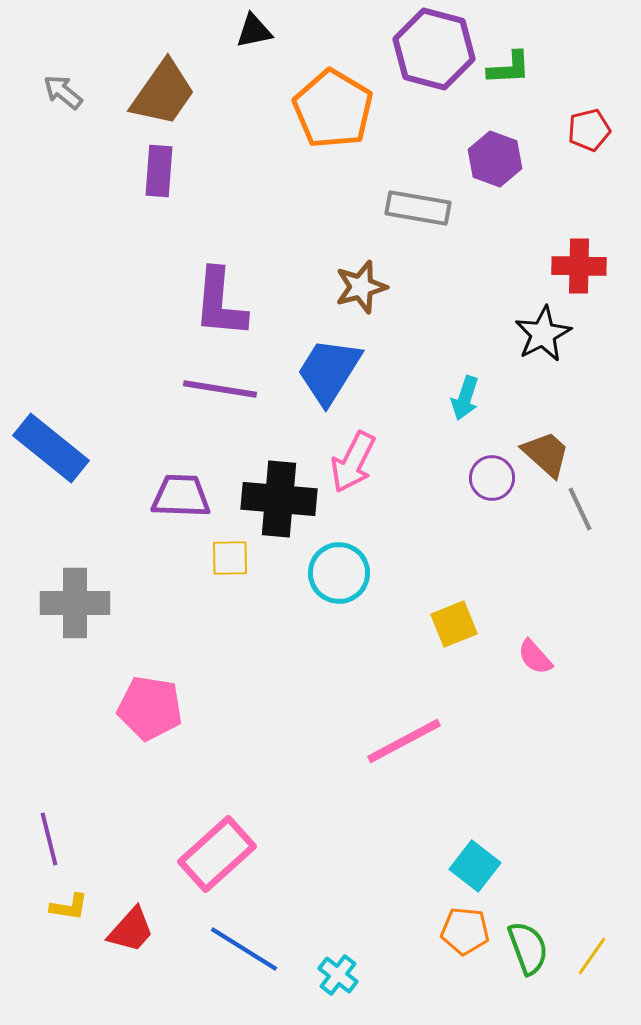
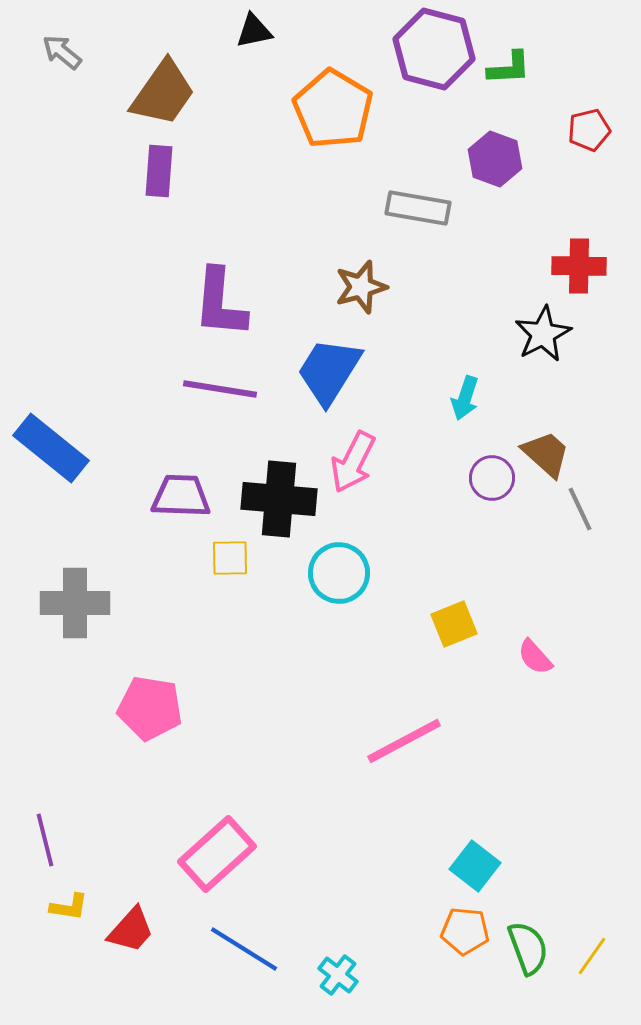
gray arrow at (63, 92): moved 1 px left, 40 px up
purple line at (49, 839): moved 4 px left, 1 px down
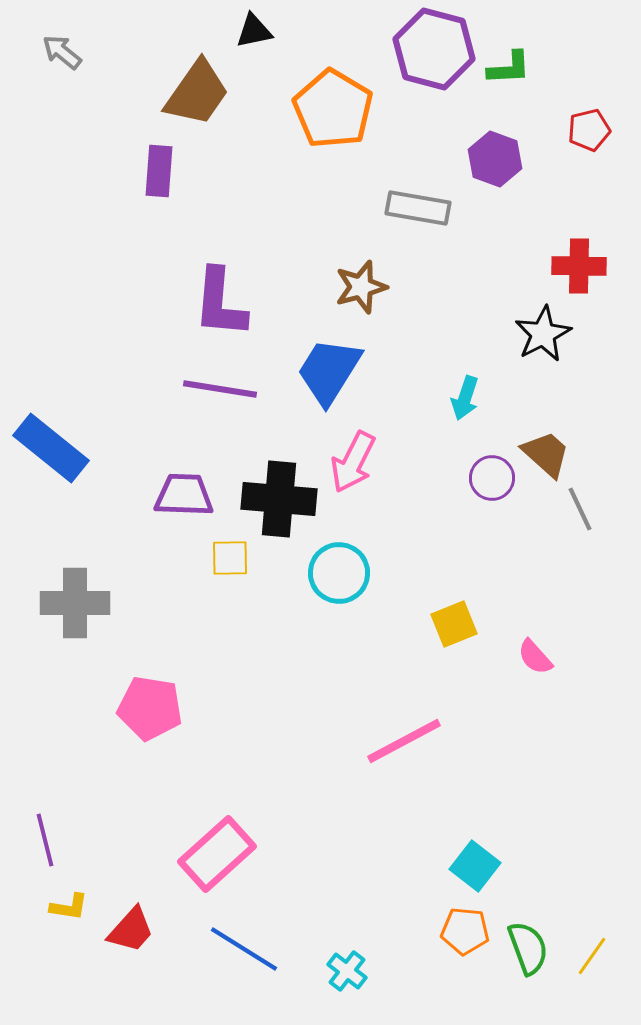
brown trapezoid at (163, 93): moved 34 px right
purple trapezoid at (181, 496): moved 3 px right, 1 px up
cyan cross at (338, 975): moved 9 px right, 4 px up
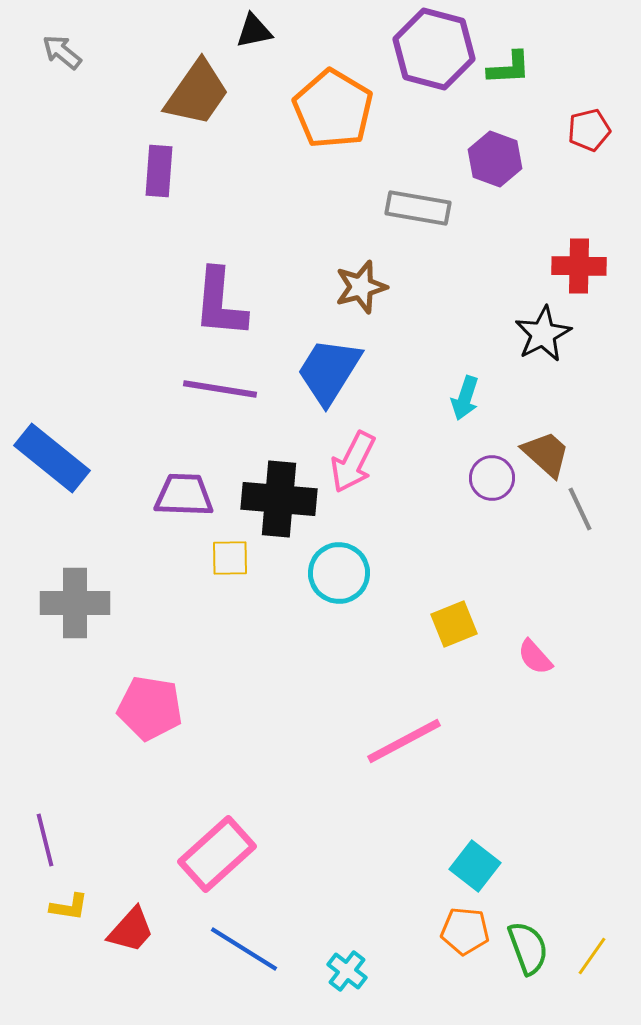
blue rectangle at (51, 448): moved 1 px right, 10 px down
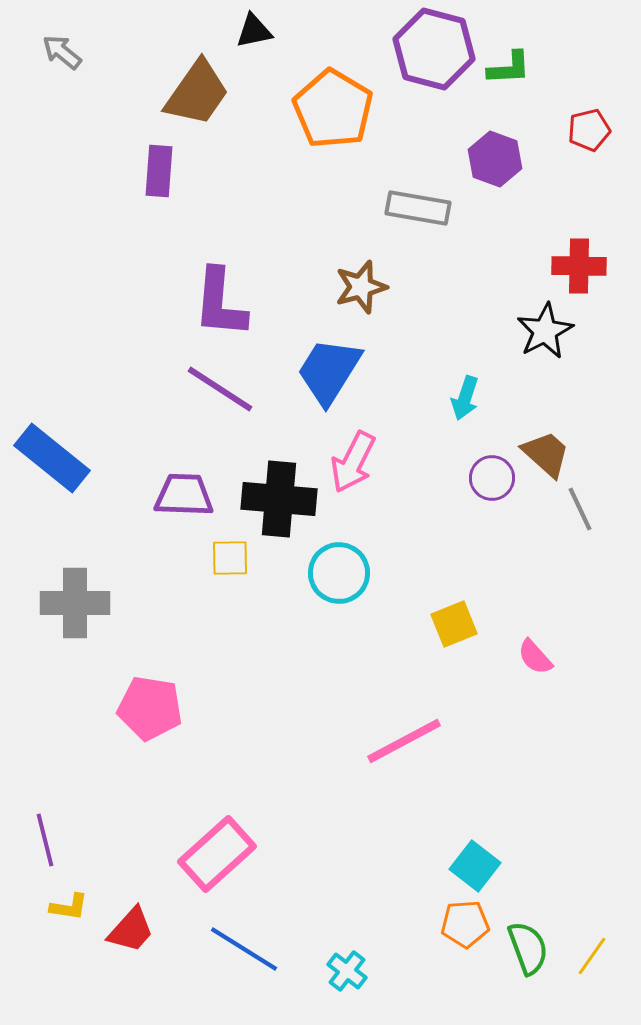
black star at (543, 334): moved 2 px right, 3 px up
purple line at (220, 389): rotated 24 degrees clockwise
orange pentagon at (465, 931): moved 7 px up; rotated 9 degrees counterclockwise
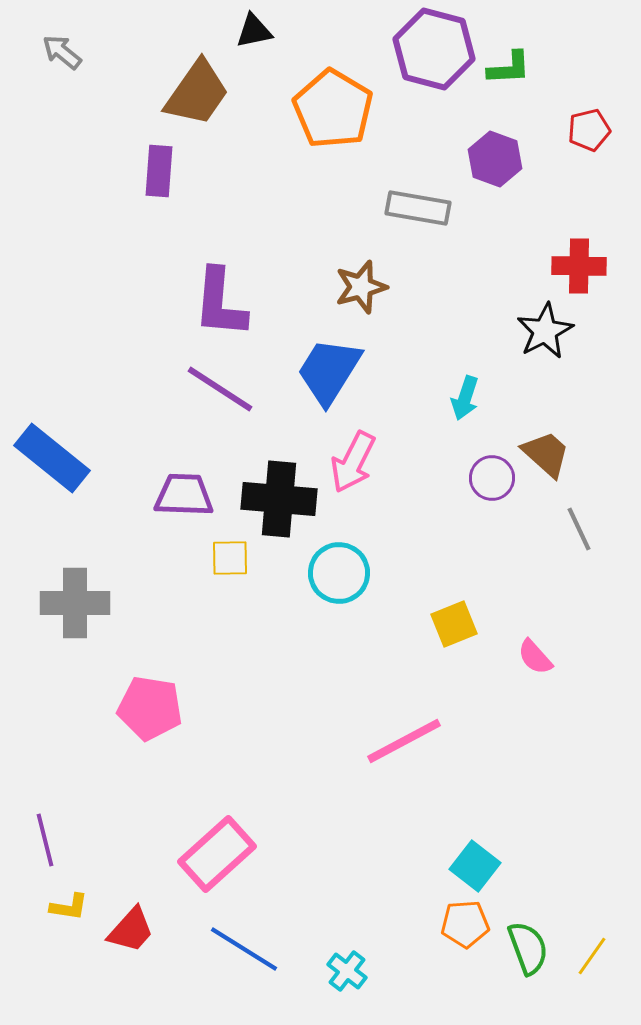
gray line at (580, 509): moved 1 px left, 20 px down
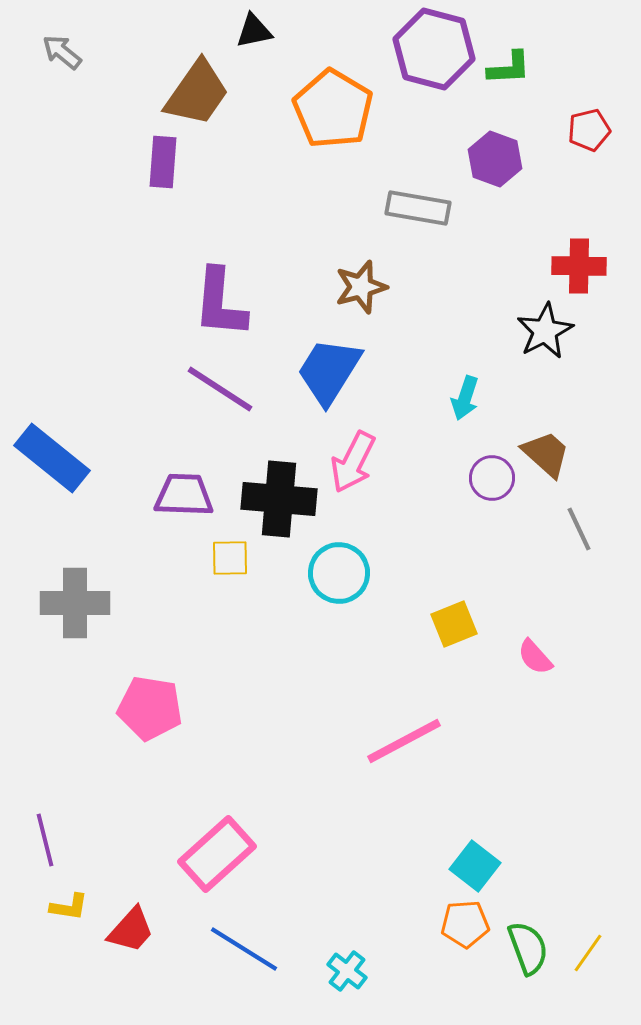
purple rectangle at (159, 171): moved 4 px right, 9 px up
yellow line at (592, 956): moved 4 px left, 3 px up
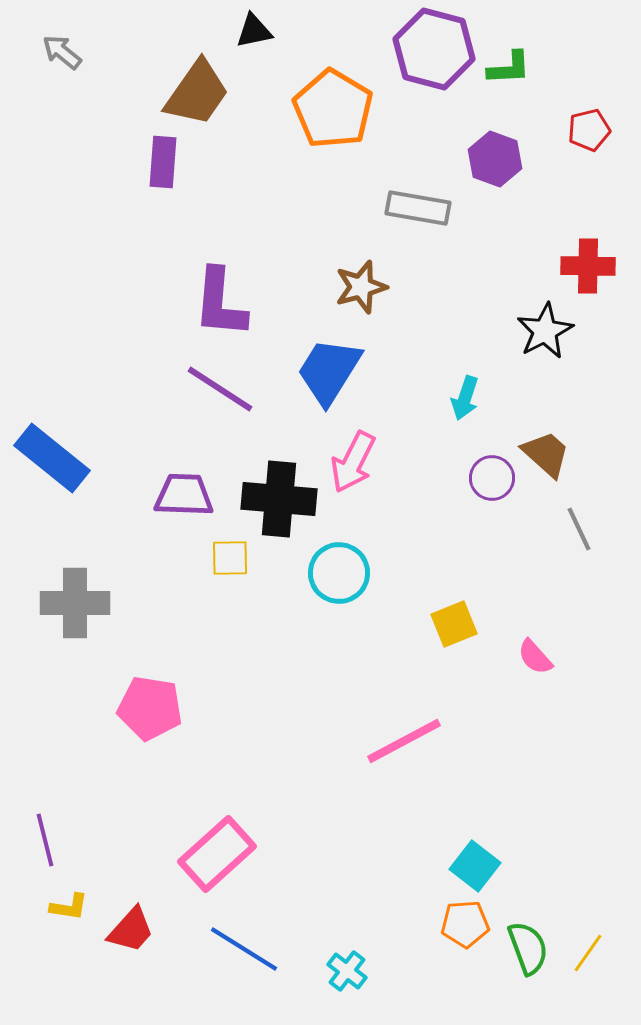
red cross at (579, 266): moved 9 px right
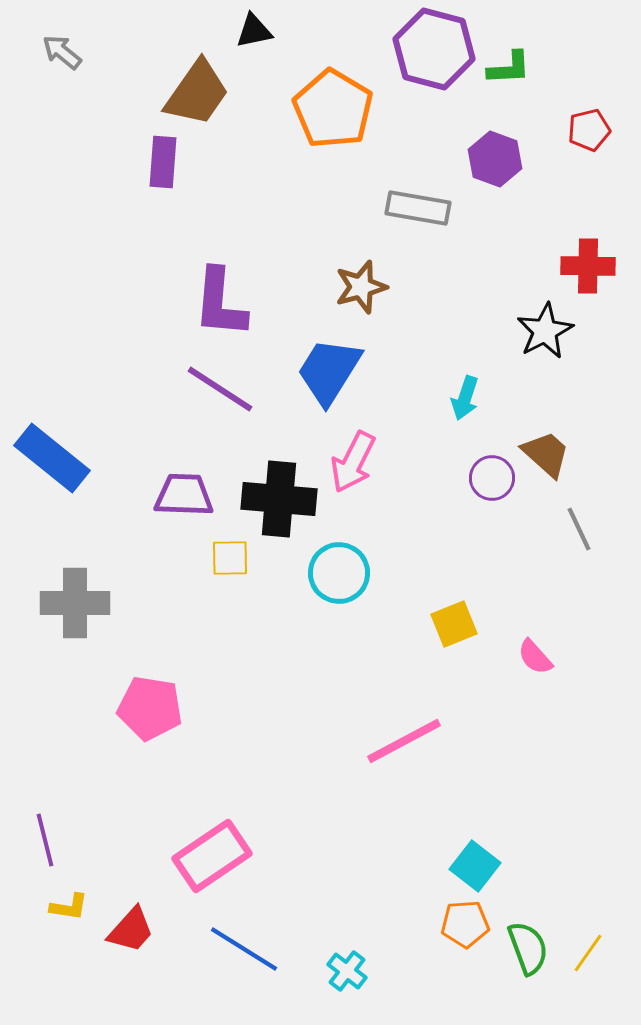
pink rectangle at (217, 854): moved 5 px left, 2 px down; rotated 8 degrees clockwise
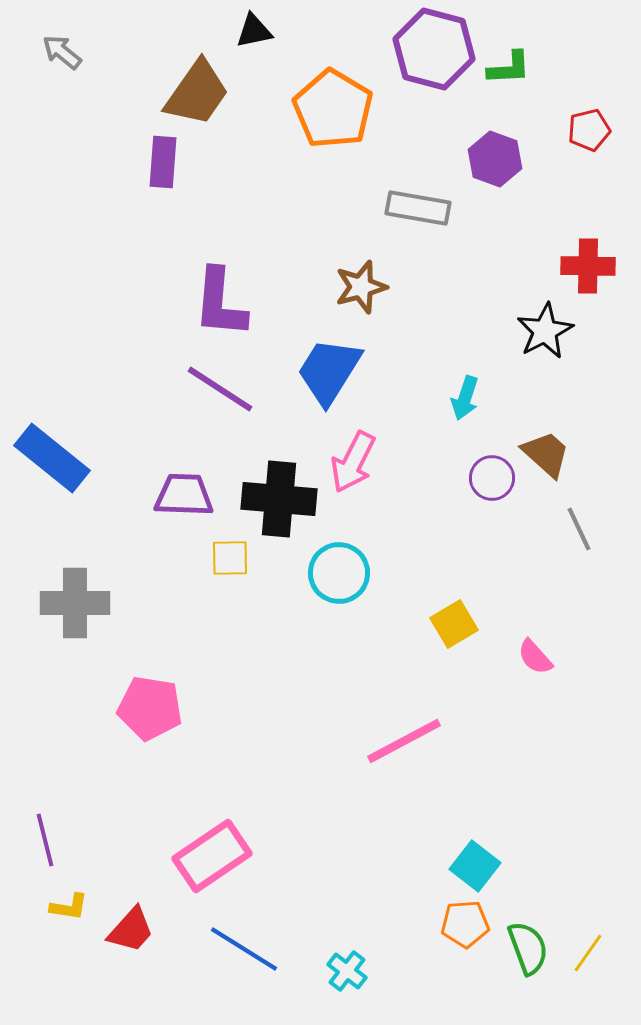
yellow square at (454, 624): rotated 9 degrees counterclockwise
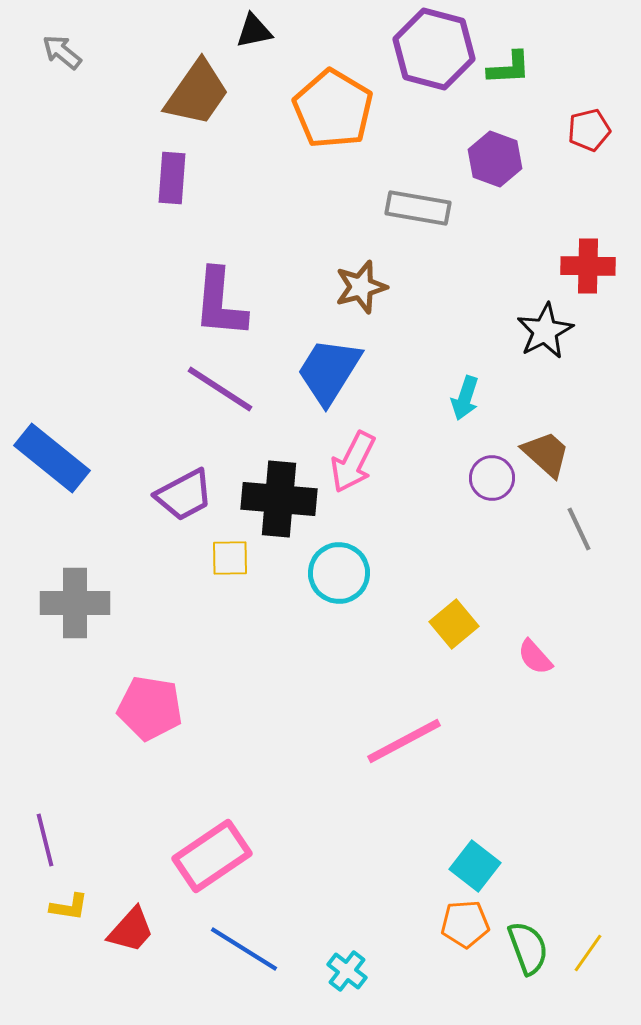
purple rectangle at (163, 162): moved 9 px right, 16 px down
purple trapezoid at (184, 495): rotated 150 degrees clockwise
yellow square at (454, 624): rotated 9 degrees counterclockwise
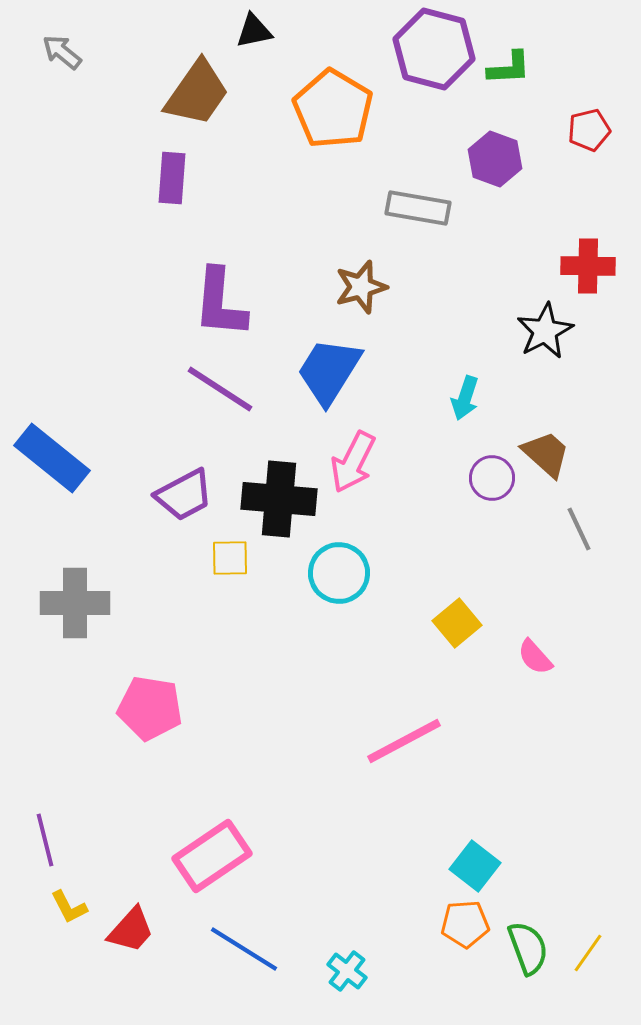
yellow square at (454, 624): moved 3 px right, 1 px up
yellow L-shape at (69, 907): rotated 54 degrees clockwise
